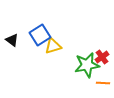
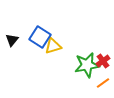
blue square: moved 2 px down; rotated 25 degrees counterclockwise
black triangle: rotated 32 degrees clockwise
red cross: moved 1 px right, 4 px down
orange line: rotated 40 degrees counterclockwise
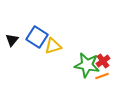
blue square: moved 3 px left
green star: rotated 20 degrees clockwise
orange line: moved 1 px left, 7 px up; rotated 16 degrees clockwise
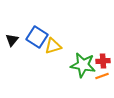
red cross: rotated 32 degrees clockwise
green star: moved 4 px left
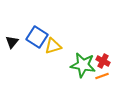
black triangle: moved 2 px down
red cross: rotated 32 degrees clockwise
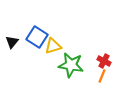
red cross: moved 1 px right
green star: moved 12 px left
orange line: rotated 48 degrees counterclockwise
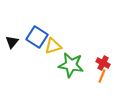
red cross: moved 1 px left, 2 px down
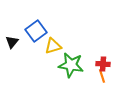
blue square: moved 1 px left, 6 px up; rotated 20 degrees clockwise
red cross: moved 1 px down; rotated 24 degrees counterclockwise
orange line: rotated 40 degrees counterclockwise
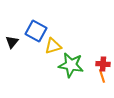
blue square: rotated 25 degrees counterclockwise
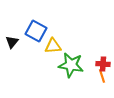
yellow triangle: rotated 12 degrees clockwise
